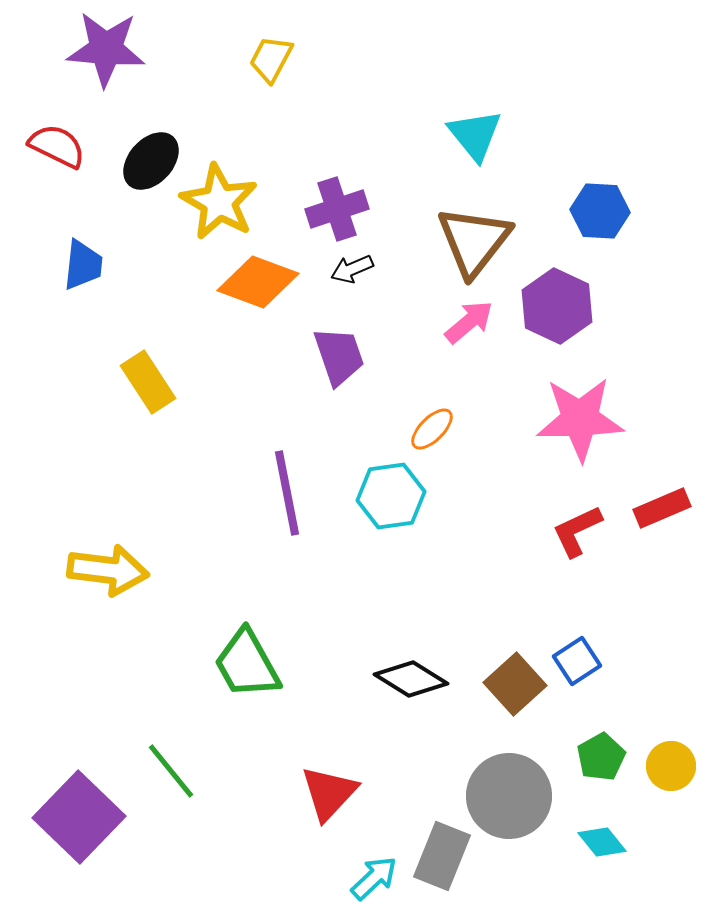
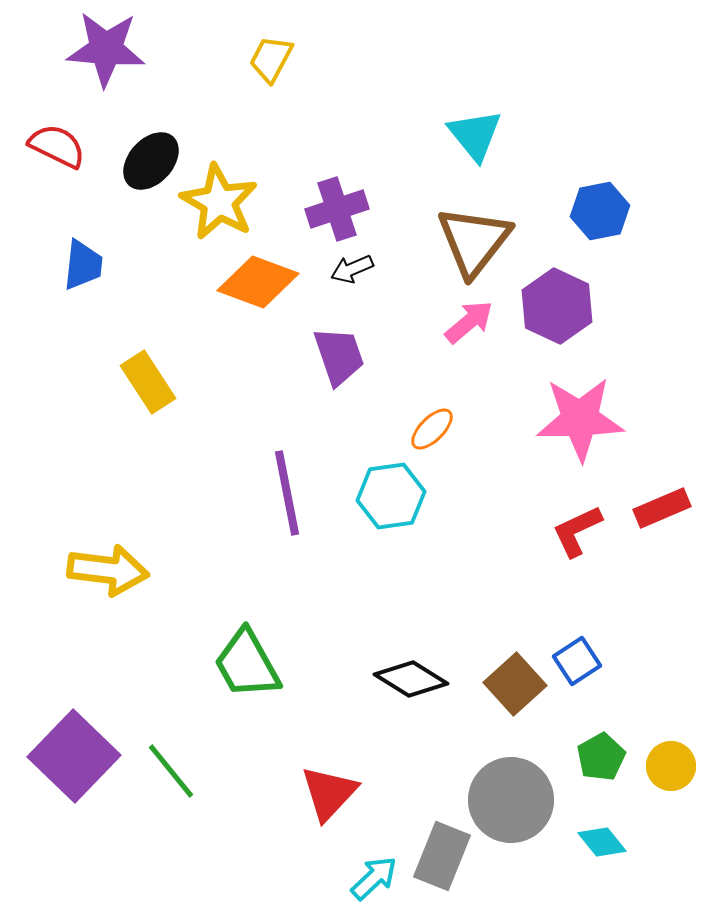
blue hexagon: rotated 14 degrees counterclockwise
gray circle: moved 2 px right, 4 px down
purple square: moved 5 px left, 61 px up
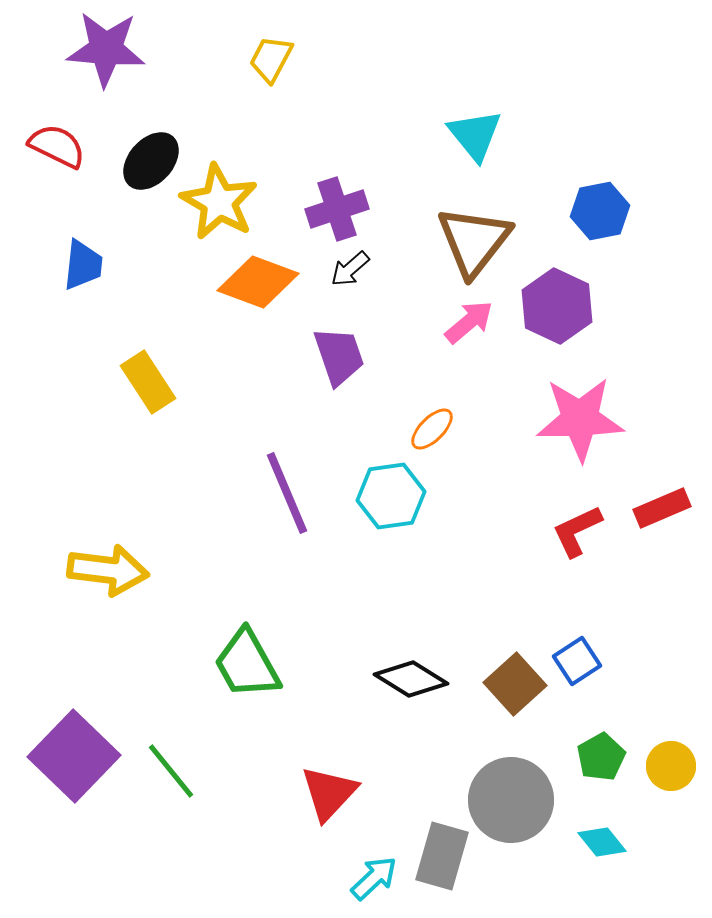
black arrow: moved 2 px left; rotated 18 degrees counterclockwise
purple line: rotated 12 degrees counterclockwise
gray rectangle: rotated 6 degrees counterclockwise
